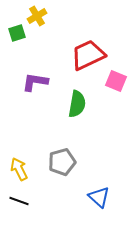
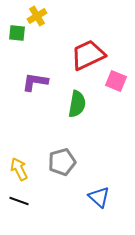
green square: rotated 24 degrees clockwise
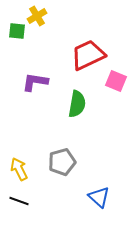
green square: moved 2 px up
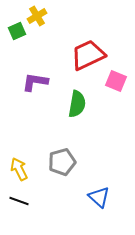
green square: rotated 30 degrees counterclockwise
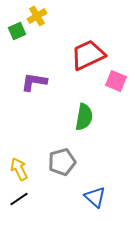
purple L-shape: moved 1 px left
green semicircle: moved 7 px right, 13 px down
blue triangle: moved 4 px left
black line: moved 2 px up; rotated 54 degrees counterclockwise
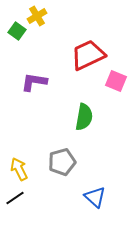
green square: rotated 30 degrees counterclockwise
black line: moved 4 px left, 1 px up
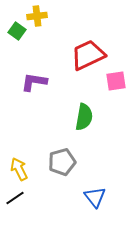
yellow cross: rotated 24 degrees clockwise
pink square: rotated 30 degrees counterclockwise
blue triangle: rotated 10 degrees clockwise
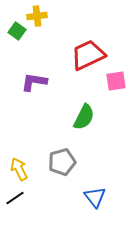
green semicircle: rotated 16 degrees clockwise
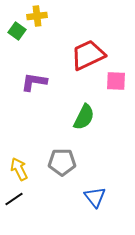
pink square: rotated 10 degrees clockwise
gray pentagon: rotated 16 degrees clockwise
black line: moved 1 px left, 1 px down
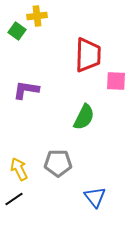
red trapezoid: rotated 117 degrees clockwise
purple L-shape: moved 8 px left, 8 px down
gray pentagon: moved 4 px left, 1 px down
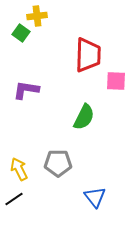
green square: moved 4 px right, 2 px down
